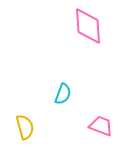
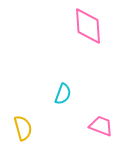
yellow semicircle: moved 2 px left, 1 px down
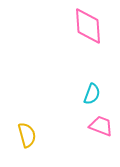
cyan semicircle: moved 29 px right
yellow semicircle: moved 4 px right, 7 px down
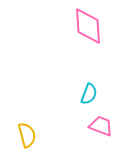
cyan semicircle: moved 3 px left
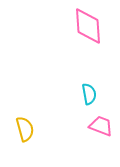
cyan semicircle: rotated 30 degrees counterclockwise
yellow semicircle: moved 2 px left, 6 px up
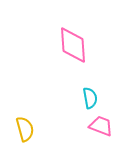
pink diamond: moved 15 px left, 19 px down
cyan semicircle: moved 1 px right, 4 px down
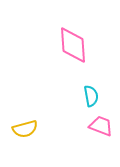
cyan semicircle: moved 1 px right, 2 px up
yellow semicircle: rotated 90 degrees clockwise
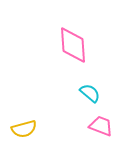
cyan semicircle: moved 1 px left, 3 px up; rotated 40 degrees counterclockwise
yellow semicircle: moved 1 px left
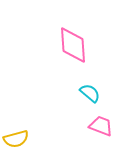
yellow semicircle: moved 8 px left, 10 px down
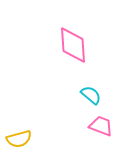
cyan semicircle: moved 1 px right, 2 px down
yellow semicircle: moved 3 px right
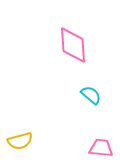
pink trapezoid: moved 22 px down; rotated 15 degrees counterclockwise
yellow semicircle: moved 1 px right, 2 px down
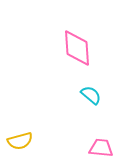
pink diamond: moved 4 px right, 3 px down
